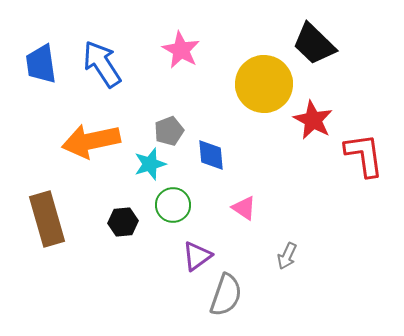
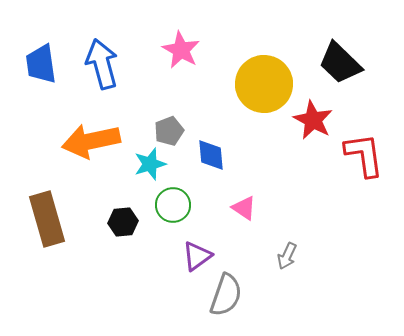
black trapezoid: moved 26 px right, 19 px down
blue arrow: rotated 18 degrees clockwise
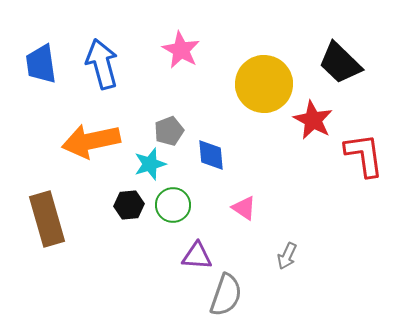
black hexagon: moved 6 px right, 17 px up
purple triangle: rotated 40 degrees clockwise
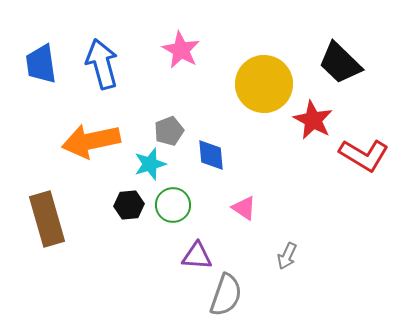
red L-shape: rotated 129 degrees clockwise
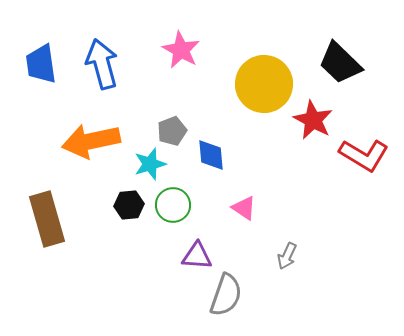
gray pentagon: moved 3 px right
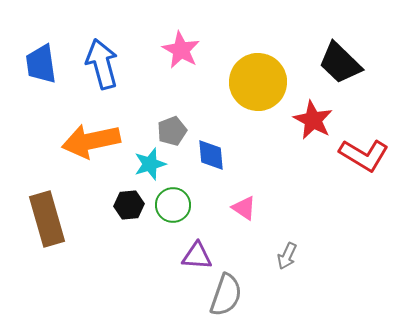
yellow circle: moved 6 px left, 2 px up
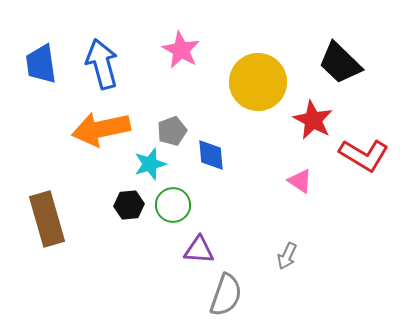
orange arrow: moved 10 px right, 12 px up
pink triangle: moved 56 px right, 27 px up
purple triangle: moved 2 px right, 6 px up
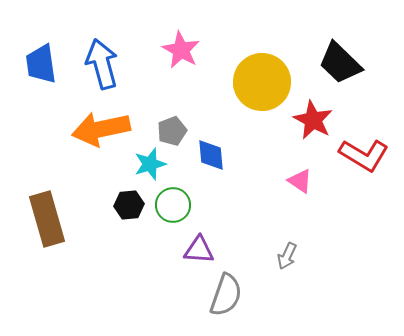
yellow circle: moved 4 px right
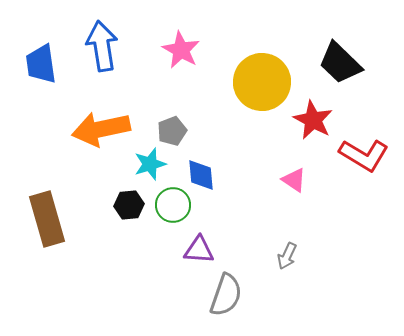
blue arrow: moved 18 px up; rotated 6 degrees clockwise
blue diamond: moved 10 px left, 20 px down
pink triangle: moved 6 px left, 1 px up
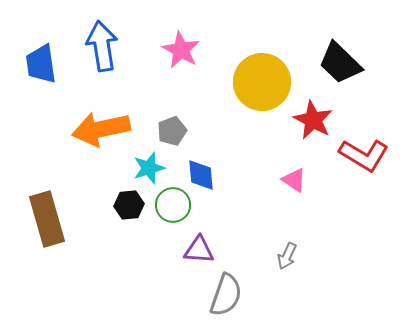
cyan star: moved 1 px left, 4 px down
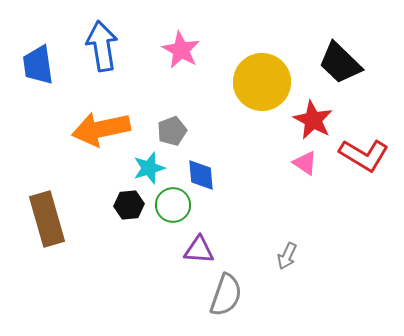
blue trapezoid: moved 3 px left, 1 px down
pink triangle: moved 11 px right, 17 px up
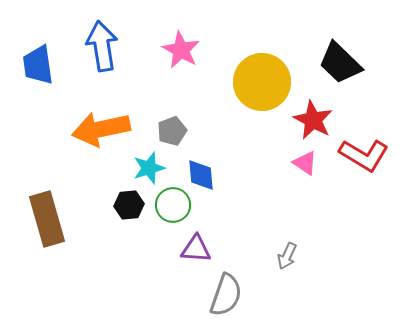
purple triangle: moved 3 px left, 1 px up
